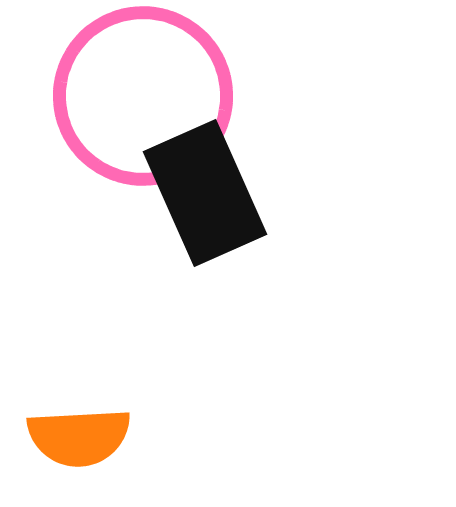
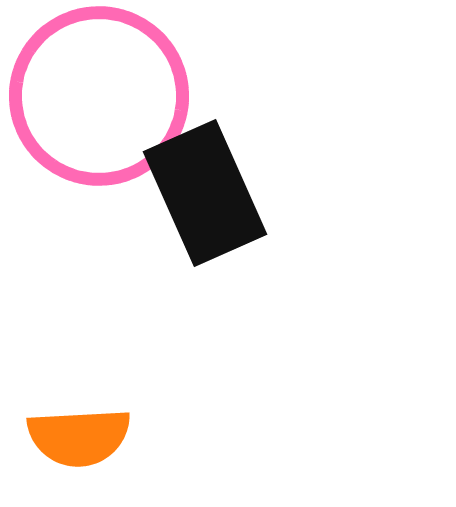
pink circle: moved 44 px left
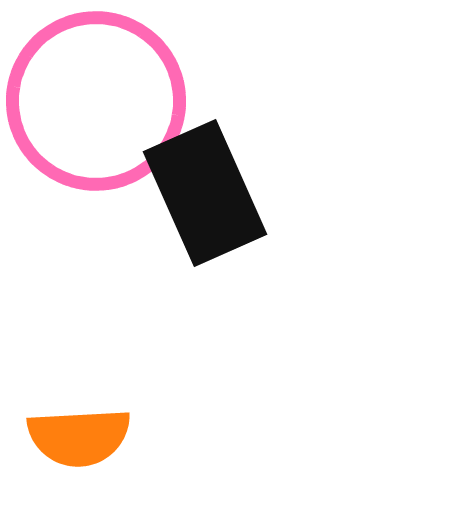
pink circle: moved 3 px left, 5 px down
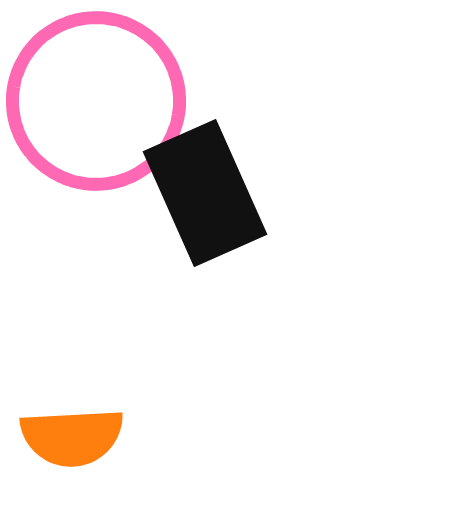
orange semicircle: moved 7 px left
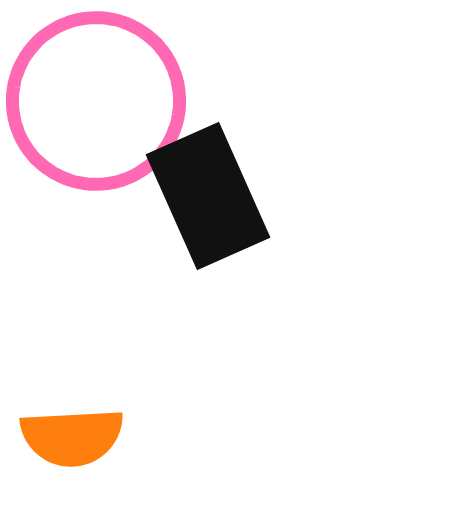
black rectangle: moved 3 px right, 3 px down
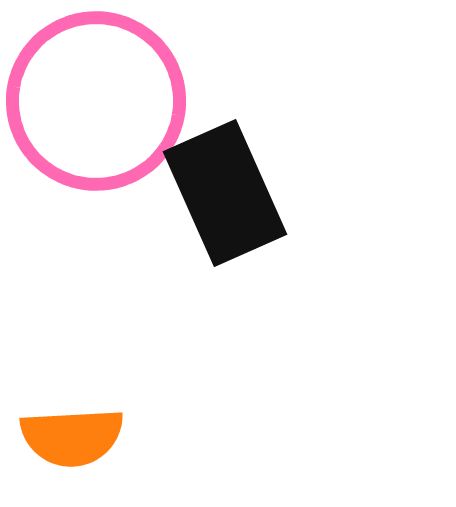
black rectangle: moved 17 px right, 3 px up
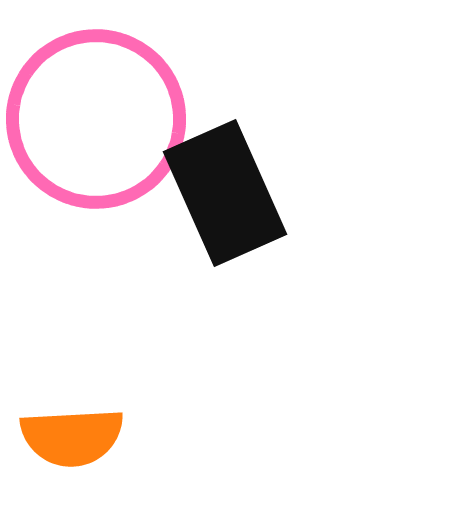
pink circle: moved 18 px down
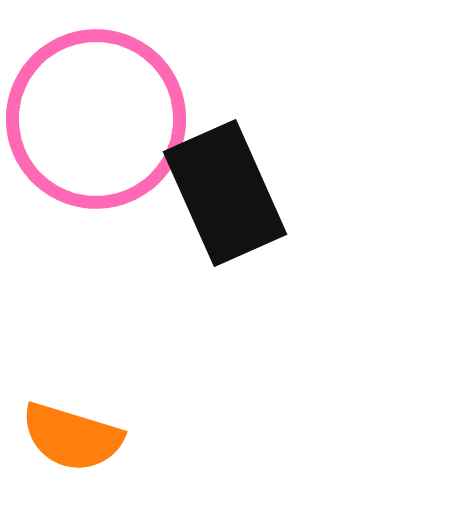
orange semicircle: rotated 20 degrees clockwise
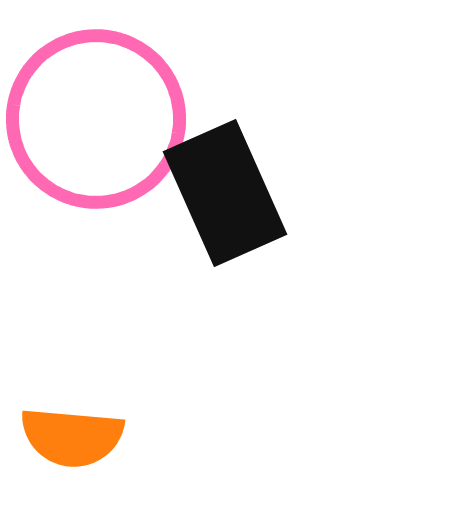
orange semicircle: rotated 12 degrees counterclockwise
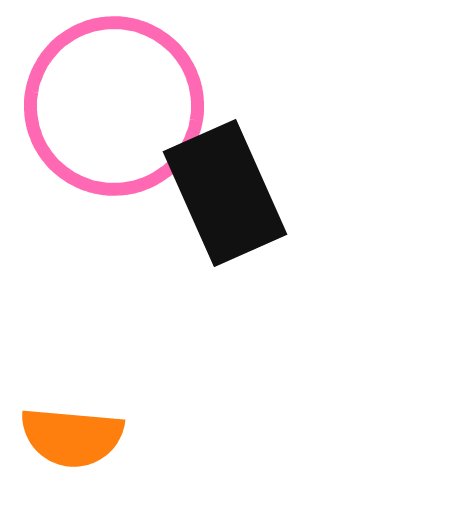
pink circle: moved 18 px right, 13 px up
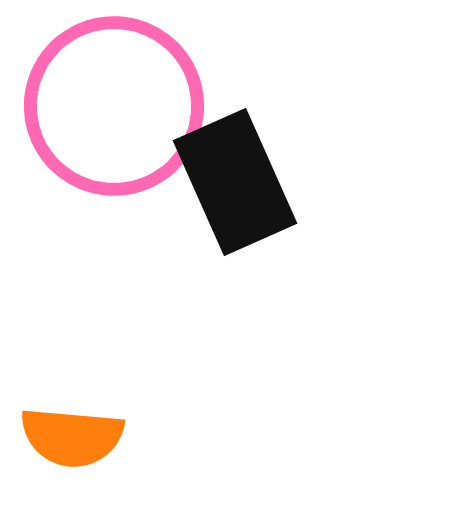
black rectangle: moved 10 px right, 11 px up
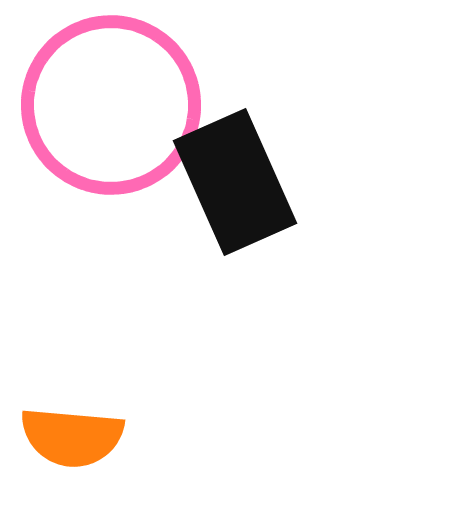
pink circle: moved 3 px left, 1 px up
